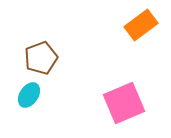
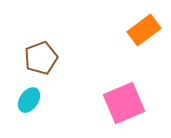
orange rectangle: moved 3 px right, 5 px down
cyan ellipse: moved 5 px down
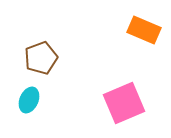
orange rectangle: rotated 60 degrees clockwise
cyan ellipse: rotated 10 degrees counterclockwise
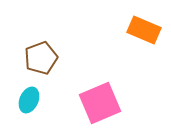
pink square: moved 24 px left
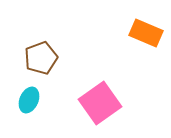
orange rectangle: moved 2 px right, 3 px down
pink square: rotated 12 degrees counterclockwise
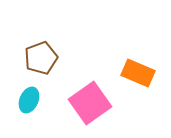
orange rectangle: moved 8 px left, 40 px down
pink square: moved 10 px left
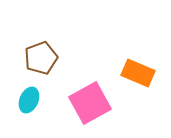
pink square: rotated 6 degrees clockwise
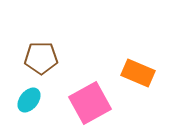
brown pentagon: rotated 20 degrees clockwise
cyan ellipse: rotated 15 degrees clockwise
